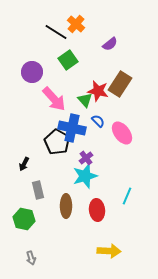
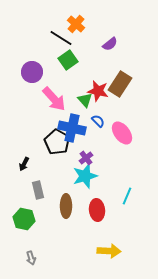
black line: moved 5 px right, 6 px down
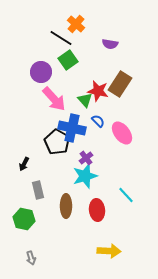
purple semicircle: rotated 49 degrees clockwise
purple circle: moved 9 px right
cyan line: moved 1 px left, 1 px up; rotated 66 degrees counterclockwise
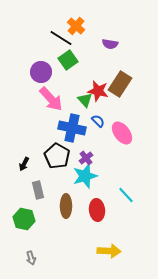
orange cross: moved 2 px down
pink arrow: moved 3 px left
black pentagon: moved 14 px down
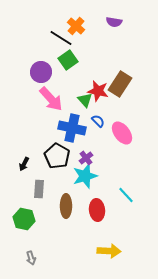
purple semicircle: moved 4 px right, 22 px up
gray rectangle: moved 1 px right, 1 px up; rotated 18 degrees clockwise
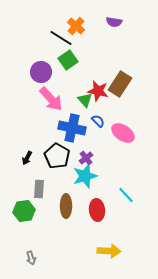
pink ellipse: moved 1 px right; rotated 20 degrees counterclockwise
black arrow: moved 3 px right, 6 px up
green hexagon: moved 8 px up; rotated 20 degrees counterclockwise
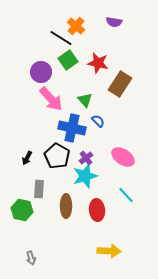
red star: moved 28 px up
pink ellipse: moved 24 px down
green hexagon: moved 2 px left, 1 px up; rotated 20 degrees clockwise
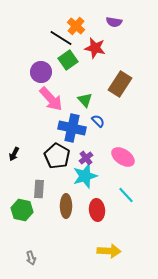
red star: moved 3 px left, 15 px up
black arrow: moved 13 px left, 4 px up
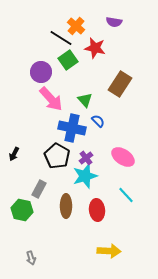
gray rectangle: rotated 24 degrees clockwise
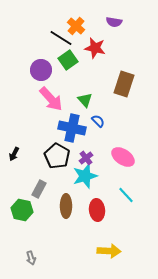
purple circle: moved 2 px up
brown rectangle: moved 4 px right; rotated 15 degrees counterclockwise
